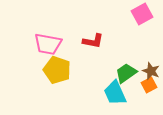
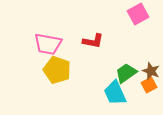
pink square: moved 4 px left
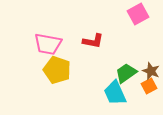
orange square: moved 1 px down
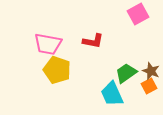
cyan trapezoid: moved 3 px left, 1 px down
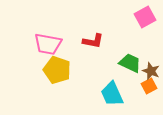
pink square: moved 7 px right, 3 px down
green trapezoid: moved 4 px right, 10 px up; rotated 60 degrees clockwise
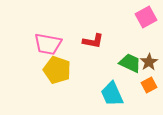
pink square: moved 1 px right
brown star: moved 2 px left, 9 px up; rotated 18 degrees clockwise
orange square: moved 1 px up
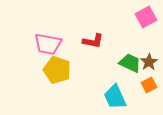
cyan trapezoid: moved 3 px right, 3 px down
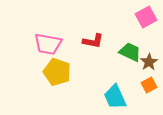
green trapezoid: moved 11 px up
yellow pentagon: moved 2 px down
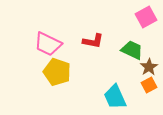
pink trapezoid: rotated 16 degrees clockwise
green trapezoid: moved 2 px right, 2 px up
brown star: moved 5 px down
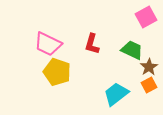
red L-shape: moved 1 px left, 3 px down; rotated 95 degrees clockwise
cyan trapezoid: moved 1 px right, 3 px up; rotated 76 degrees clockwise
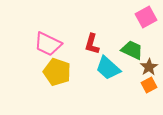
cyan trapezoid: moved 8 px left, 26 px up; rotated 100 degrees counterclockwise
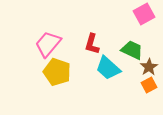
pink square: moved 2 px left, 3 px up
pink trapezoid: rotated 104 degrees clockwise
